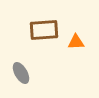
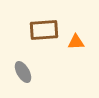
gray ellipse: moved 2 px right, 1 px up
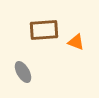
orange triangle: rotated 24 degrees clockwise
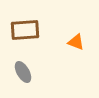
brown rectangle: moved 19 px left
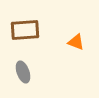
gray ellipse: rotated 10 degrees clockwise
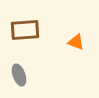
gray ellipse: moved 4 px left, 3 px down
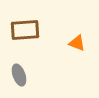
orange triangle: moved 1 px right, 1 px down
